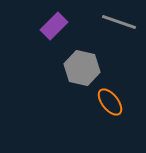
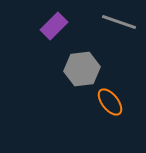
gray hexagon: moved 1 px down; rotated 20 degrees counterclockwise
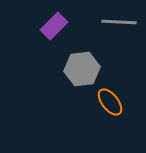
gray line: rotated 16 degrees counterclockwise
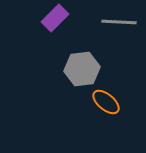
purple rectangle: moved 1 px right, 8 px up
orange ellipse: moved 4 px left; rotated 12 degrees counterclockwise
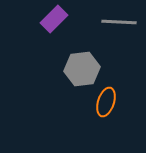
purple rectangle: moved 1 px left, 1 px down
orange ellipse: rotated 68 degrees clockwise
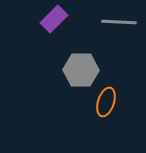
gray hexagon: moved 1 px left, 1 px down; rotated 8 degrees clockwise
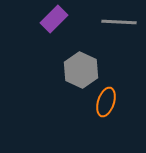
gray hexagon: rotated 24 degrees clockwise
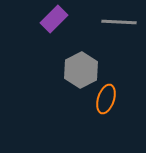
gray hexagon: rotated 8 degrees clockwise
orange ellipse: moved 3 px up
